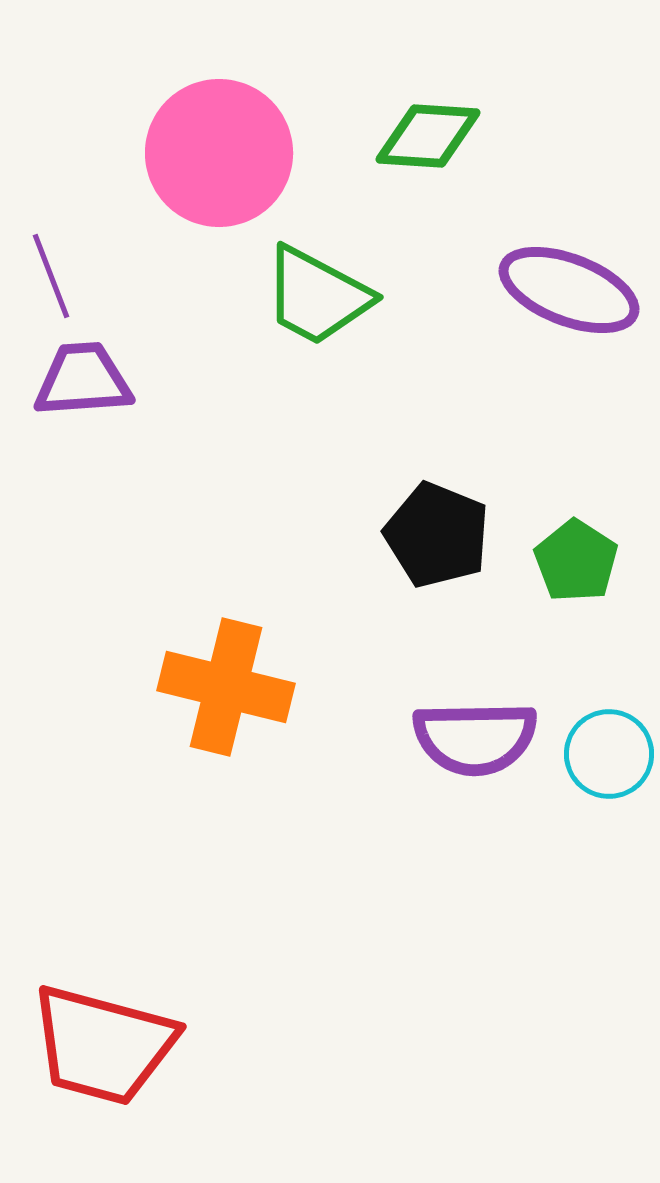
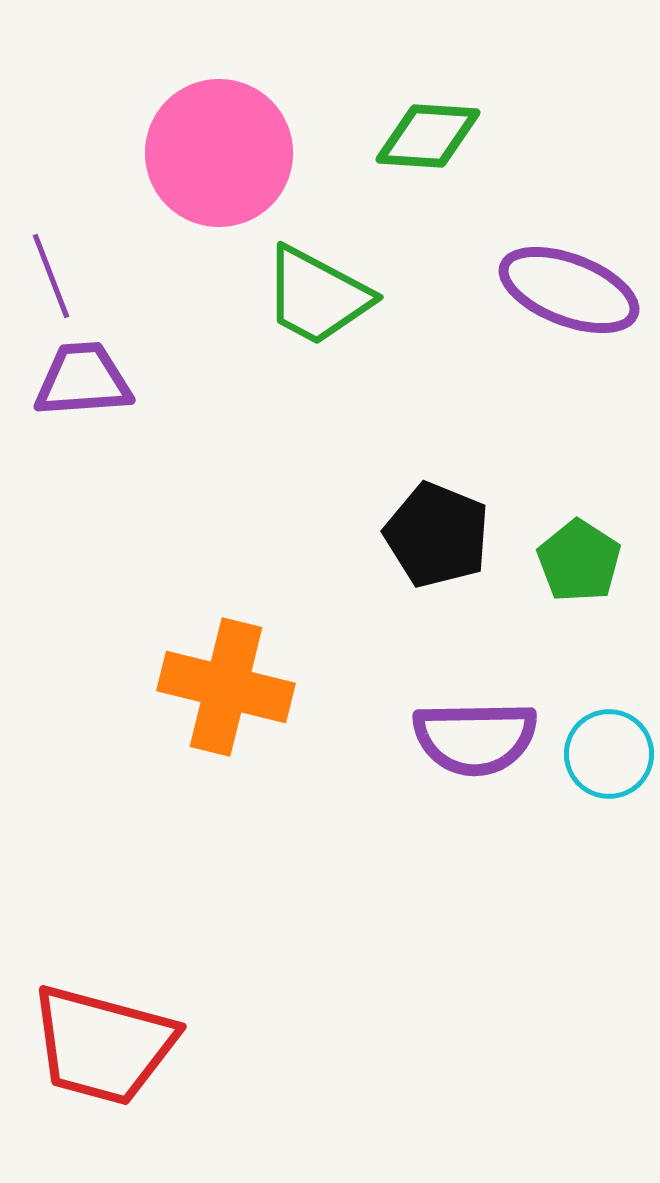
green pentagon: moved 3 px right
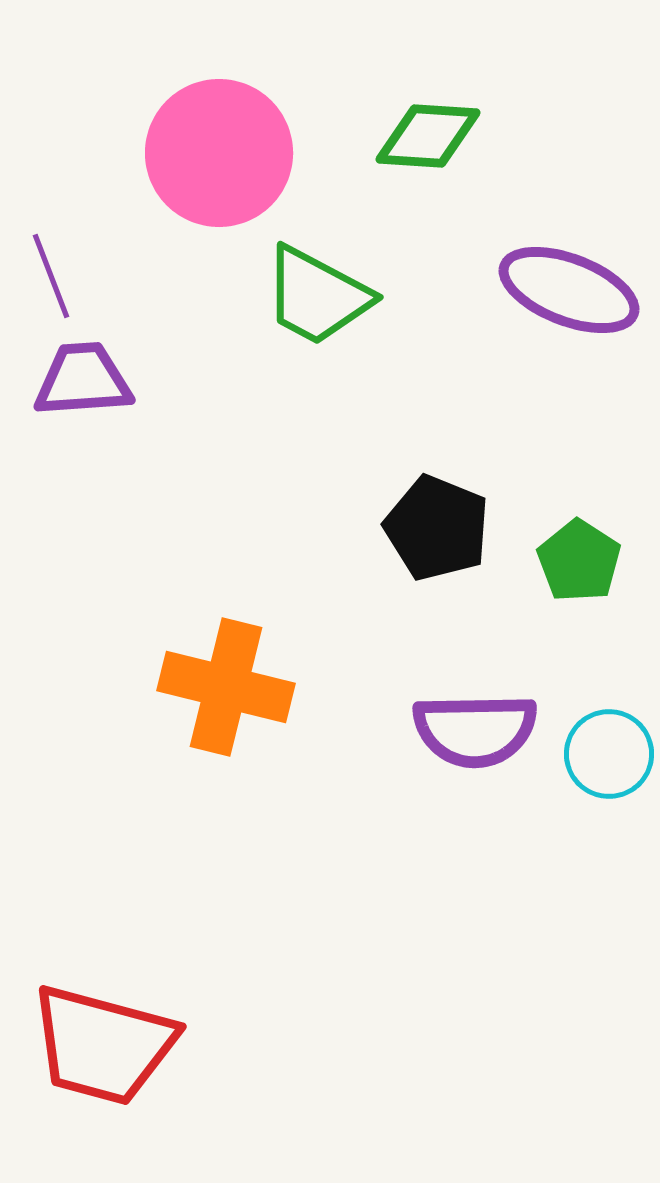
black pentagon: moved 7 px up
purple semicircle: moved 8 px up
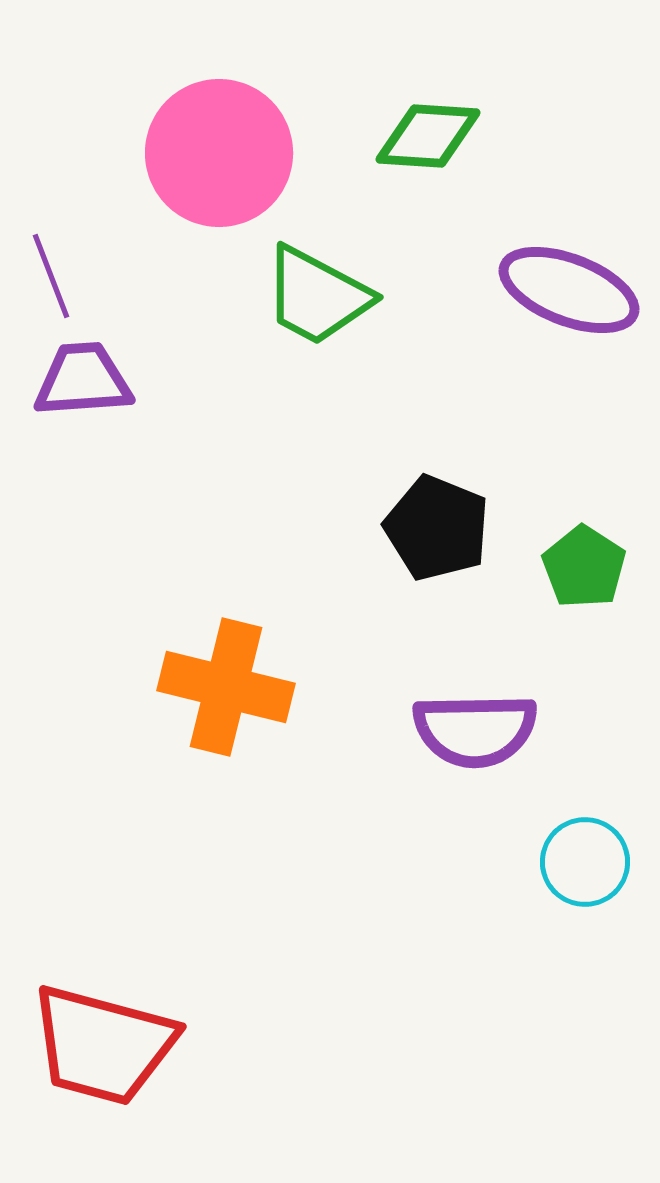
green pentagon: moved 5 px right, 6 px down
cyan circle: moved 24 px left, 108 px down
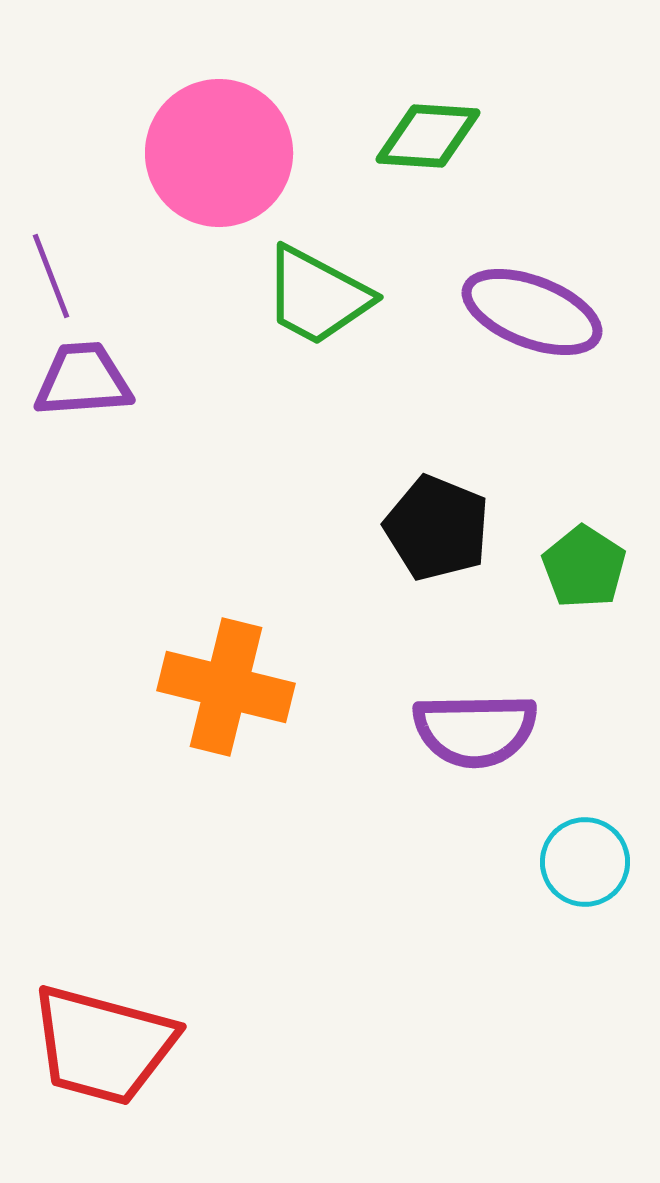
purple ellipse: moved 37 px left, 22 px down
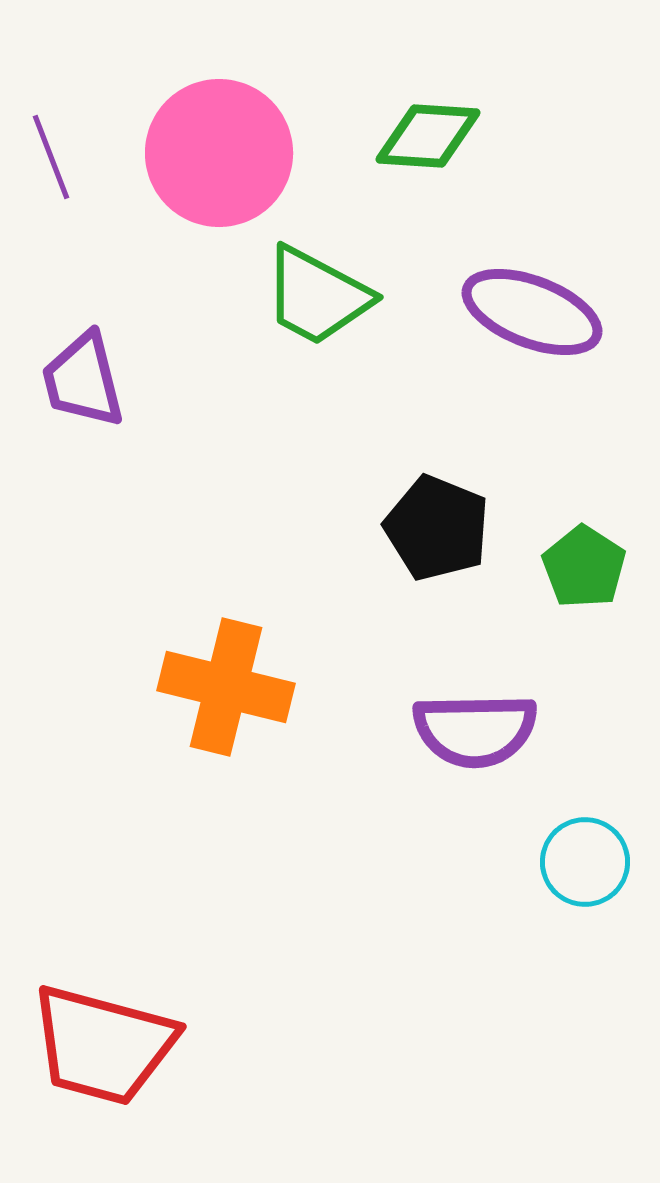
purple line: moved 119 px up
purple trapezoid: rotated 100 degrees counterclockwise
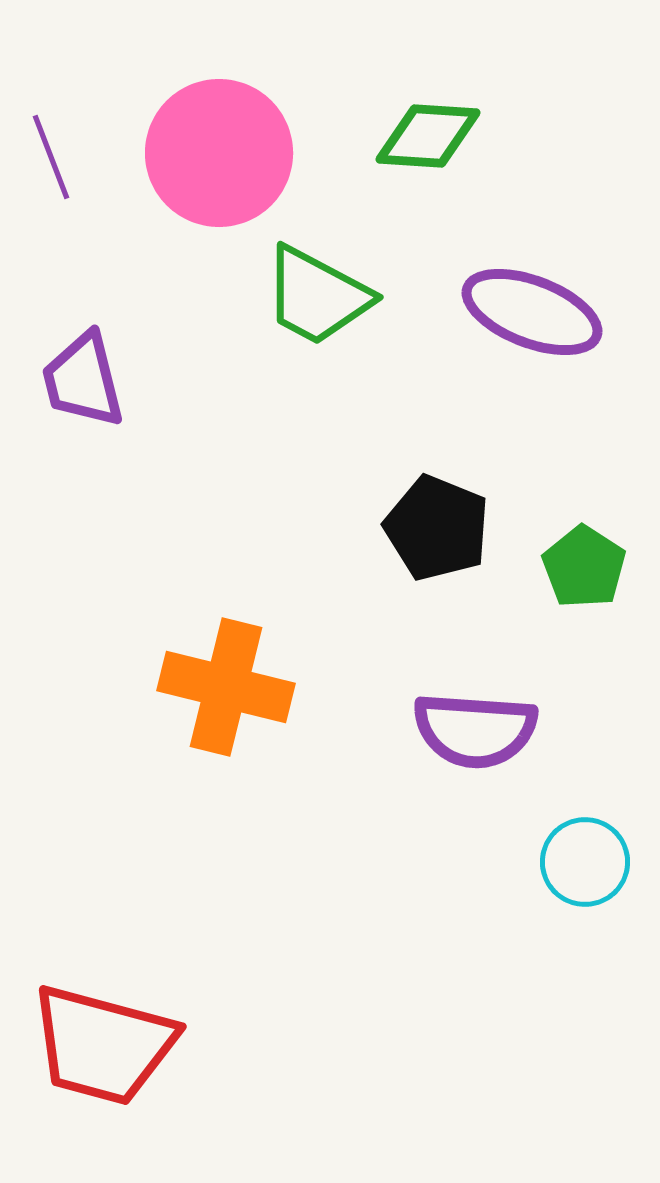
purple semicircle: rotated 5 degrees clockwise
